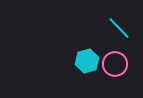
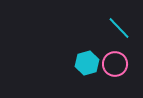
cyan hexagon: moved 2 px down
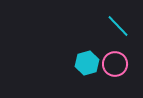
cyan line: moved 1 px left, 2 px up
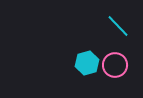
pink circle: moved 1 px down
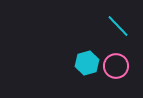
pink circle: moved 1 px right, 1 px down
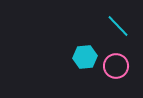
cyan hexagon: moved 2 px left, 6 px up; rotated 10 degrees clockwise
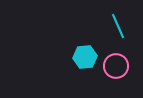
cyan line: rotated 20 degrees clockwise
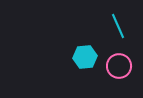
pink circle: moved 3 px right
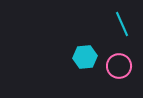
cyan line: moved 4 px right, 2 px up
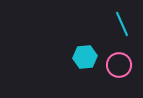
pink circle: moved 1 px up
